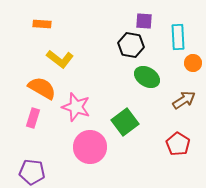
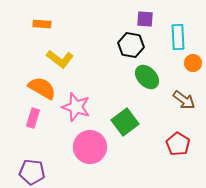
purple square: moved 1 px right, 2 px up
green ellipse: rotated 15 degrees clockwise
brown arrow: rotated 70 degrees clockwise
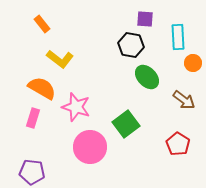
orange rectangle: rotated 48 degrees clockwise
green square: moved 1 px right, 2 px down
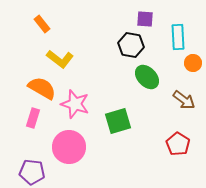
pink star: moved 1 px left, 3 px up
green square: moved 8 px left, 3 px up; rotated 20 degrees clockwise
pink circle: moved 21 px left
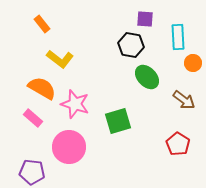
pink rectangle: rotated 66 degrees counterclockwise
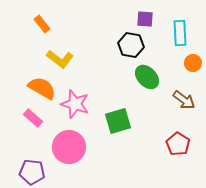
cyan rectangle: moved 2 px right, 4 px up
